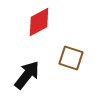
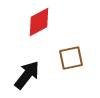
brown square: rotated 30 degrees counterclockwise
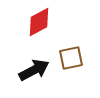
black arrow: moved 7 px right, 5 px up; rotated 24 degrees clockwise
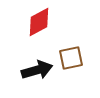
black arrow: moved 3 px right; rotated 12 degrees clockwise
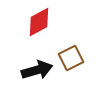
brown square: rotated 15 degrees counterclockwise
